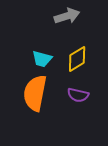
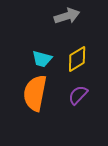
purple semicircle: rotated 120 degrees clockwise
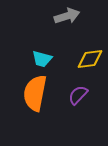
yellow diamond: moved 13 px right; rotated 24 degrees clockwise
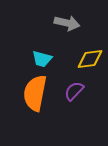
gray arrow: moved 7 px down; rotated 30 degrees clockwise
purple semicircle: moved 4 px left, 4 px up
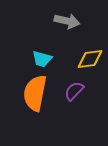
gray arrow: moved 2 px up
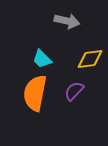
cyan trapezoid: rotated 30 degrees clockwise
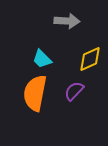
gray arrow: rotated 10 degrees counterclockwise
yellow diamond: rotated 16 degrees counterclockwise
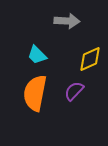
cyan trapezoid: moved 5 px left, 4 px up
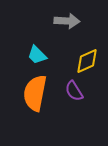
yellow diamond: moved 3 px left, 2 px down
purple semicircle: rotated 75 degrees counterclockwise
